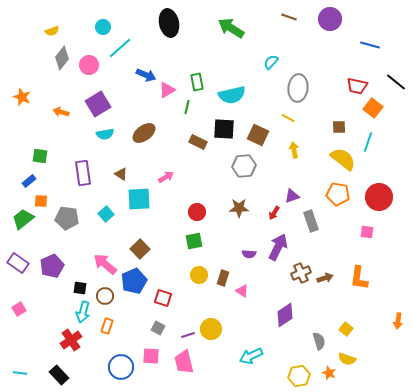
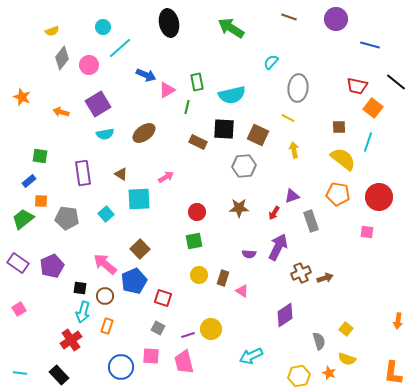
purple circle at (330, 19): moved 6 px right
orange L-shape at (359, 278): moved 34 px right, 95 px down
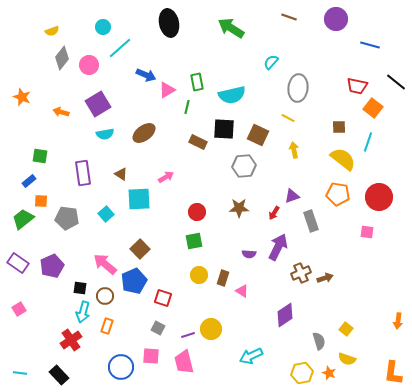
yellow hexagon at (299, 376): moved 3 px right, 3 px up
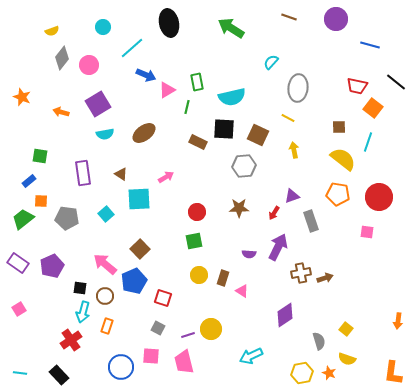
cyan line at (120, 48): moved 12 px right
cyan semicircle at (232, 95): moved 2 px down
brown cross at (301, 273): rotated 12 degrees clockwise
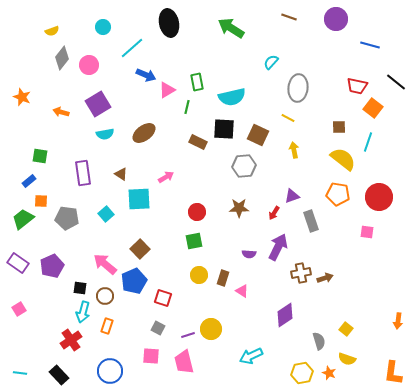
blue circle at (121, 367): moved 11 px left, 4 px down
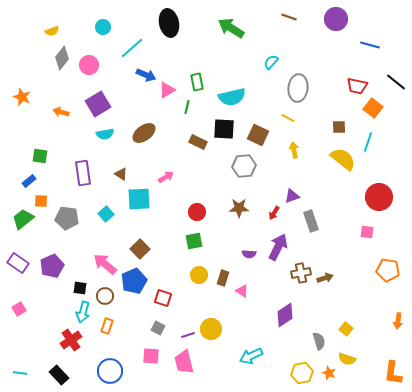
orange pentagon at (338, 194): moved 50 px right, 76 px down
